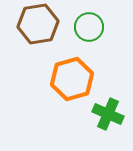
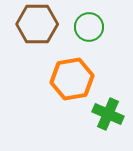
brown hexagon: moved 1 px left; rotated 9 degrees clockwise
orange hexagon: rotated 6 degrees clockwise
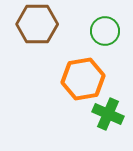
green circle: moved 16 px right, 4 px down
orange hexagon: moved 11 px right
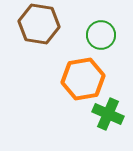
brown hexagon: moved 2 px right; rotated 9 degrees clockwise
green circle: moved 4 px left, 4 px down
